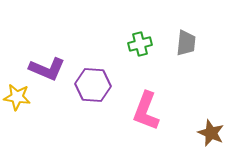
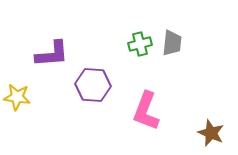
gray trapezoid: moved 14 px left
purple L-shape: moved 5 px right, 15 px up; rotated 27 degrees counterclockwise
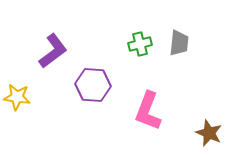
gray trapezoid: moved 7 px right
purple L-shape: moved 1 px right, 3 px up; rotated 33 degrees counterclockwise
pink L-shape: moved 2 px right
brown star: moved 2 px left
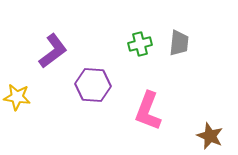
brown star: moved 1 px right, 3 px down
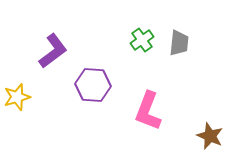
green cross: moved 2 px right, 4 px up; rotated 20 degrees counterclockwise
yellow star: rotated 24 degrees counterclockwise
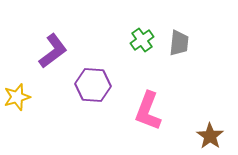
brown star: rotated 12 degrees clockwise
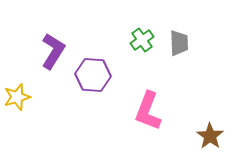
gray trapezoid: rotated 8 degrees counterclockwise
purple L-shape: rotated 21 degrees counterclockwise
purple hexagon: moved 10 px up
